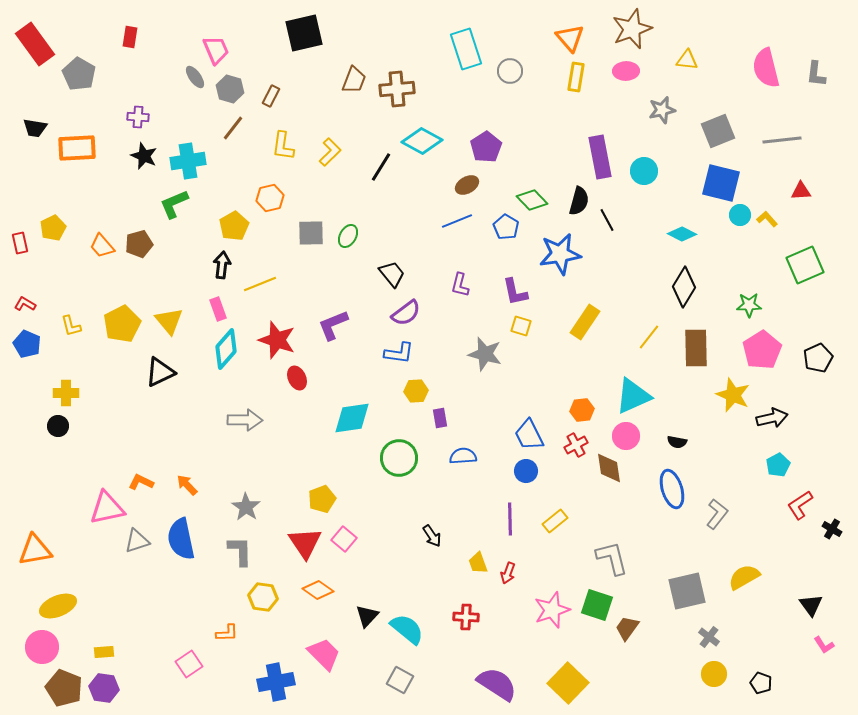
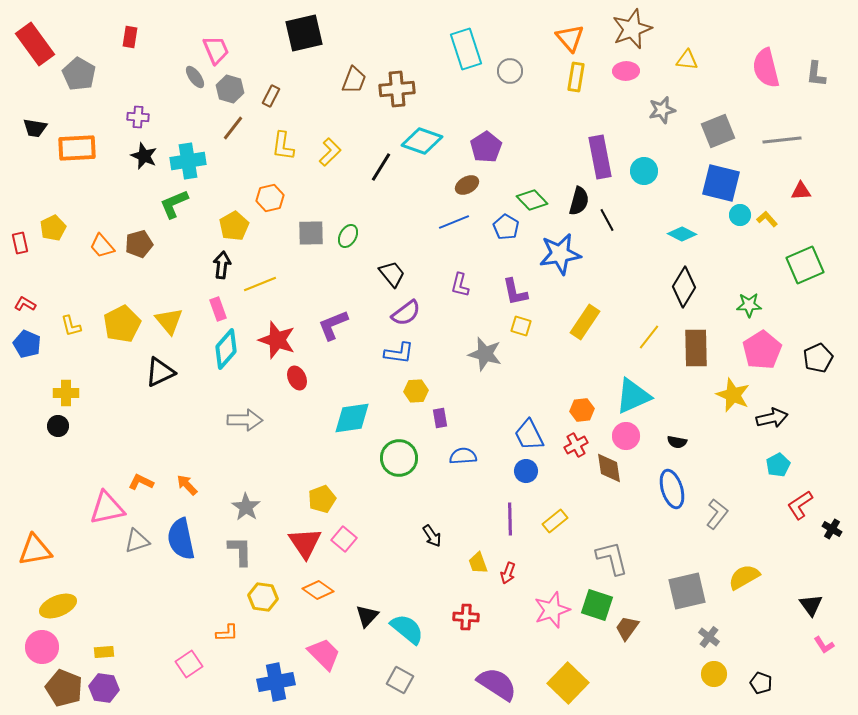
cyan diamond at (422, 141): rotated 9 degrees counterclockwise
blue line at (457, 221): moved 3 px left, 1 px down
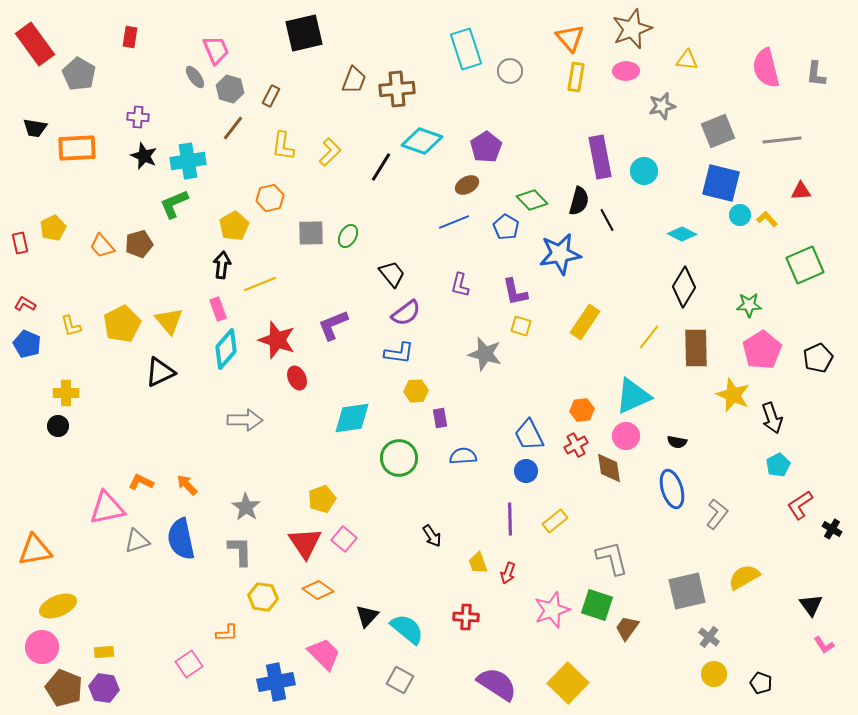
gray star at (662, 110): moved 4 px up
black arrow at (772, 418): rotated 84 degrees clockwise
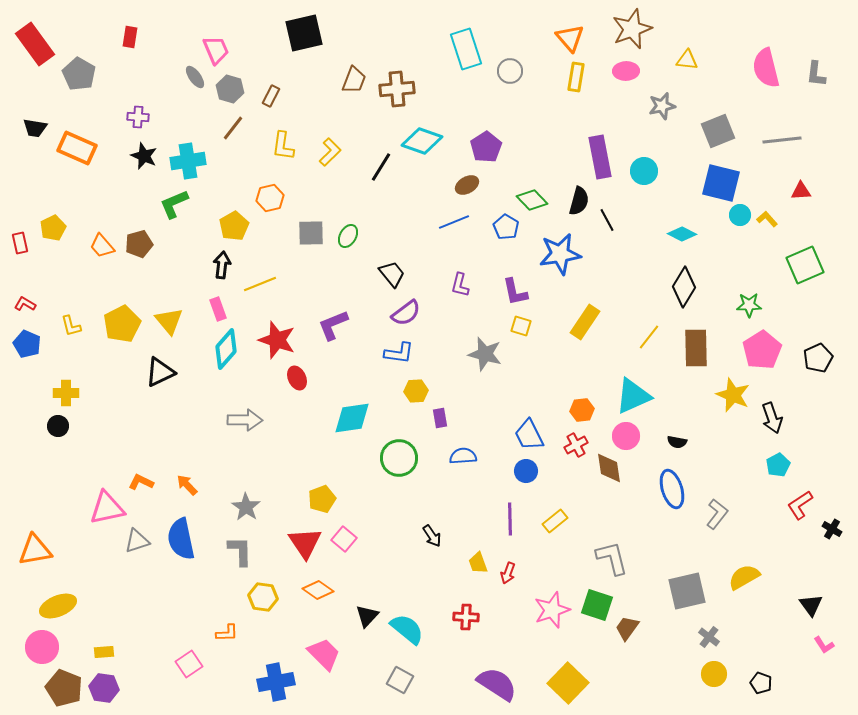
orange rectangle at (77, 148): rotated 27 degrees clockwise
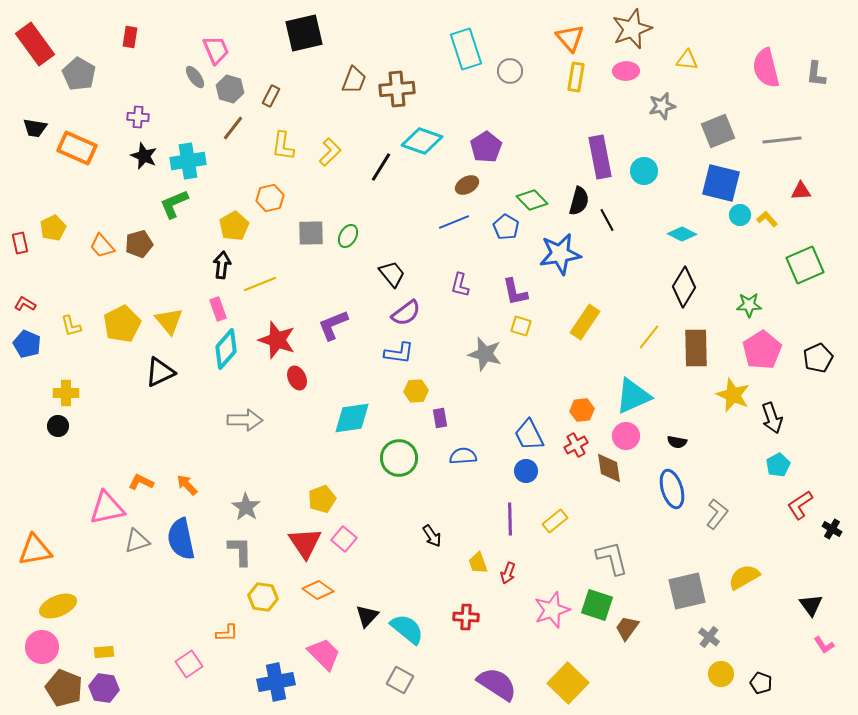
yellow circle at (714, 674): moved 7 px right
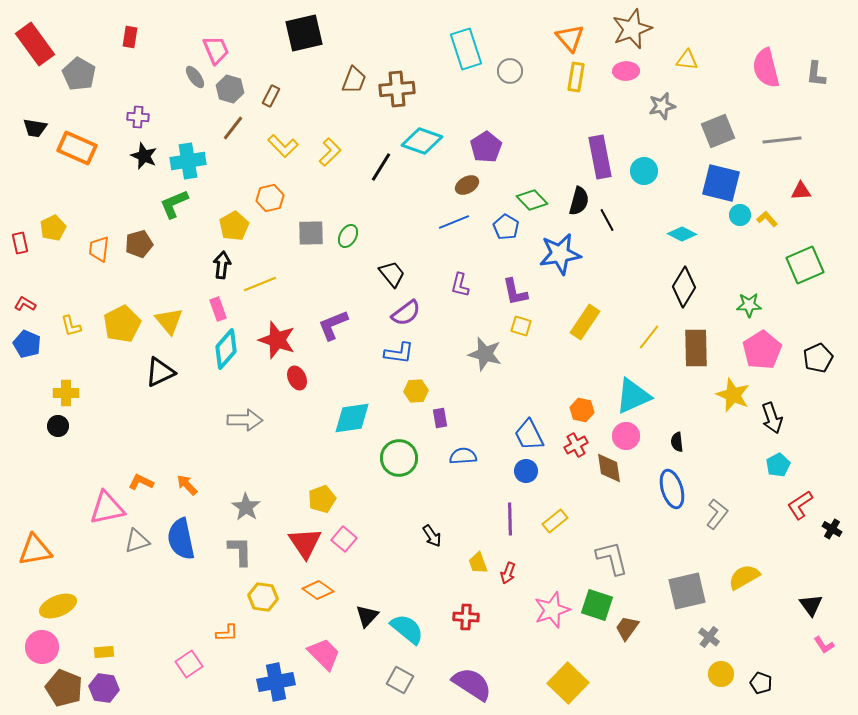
yellow L-shape at (283, 146): rotated 52 degrees counterclockwise
orange trapezoid at (102, 246): moved 3 px left, 3 px down; rotated 48 degrees clockwise
orange hexagon at (582, 410): rotated 20 degrees clockwise
black semicircle at (677, 442): rotated 72 degrees clockwise
purple semicircle at (497, 684): moved 25 px left
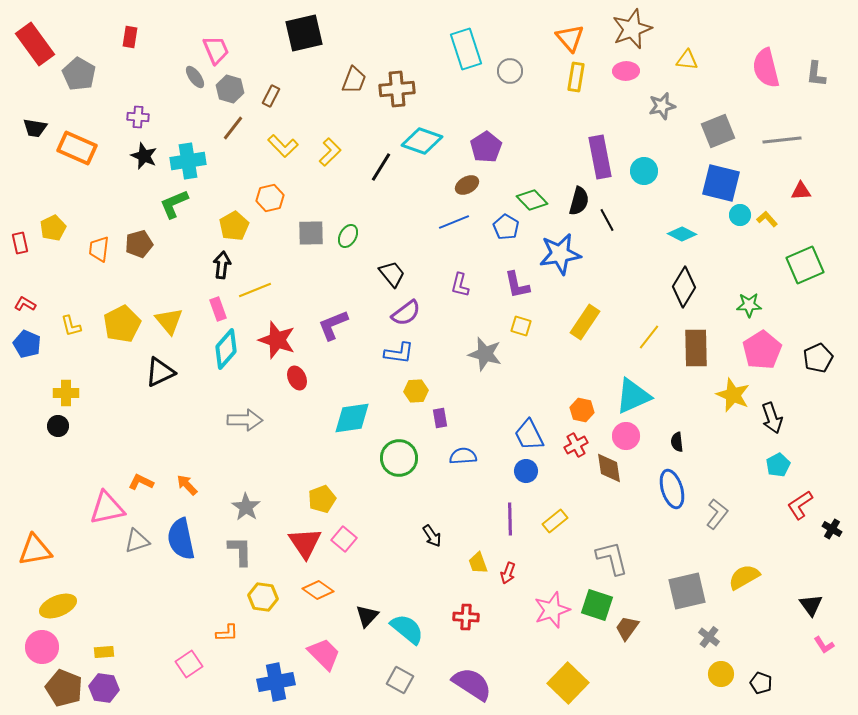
yellow line at (260, 284): moved 5 px left, 6 px down
purple L-shape at (515, 292): moved 2 px right, 7 px up
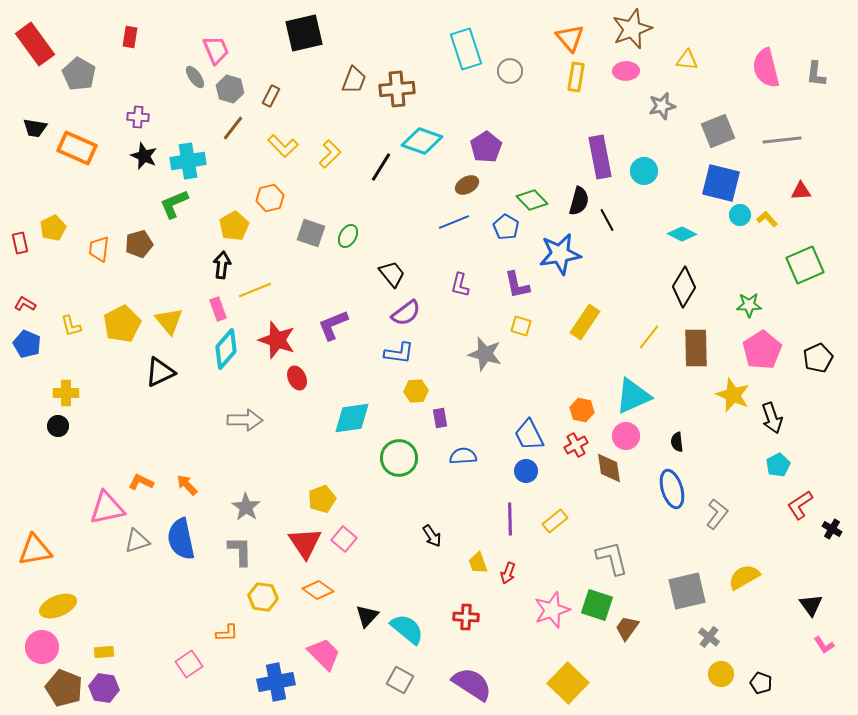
yellow L-shape at (330, 152): moved 2 px down
gray square at (311, 233): rotated 20 degrees clockwise
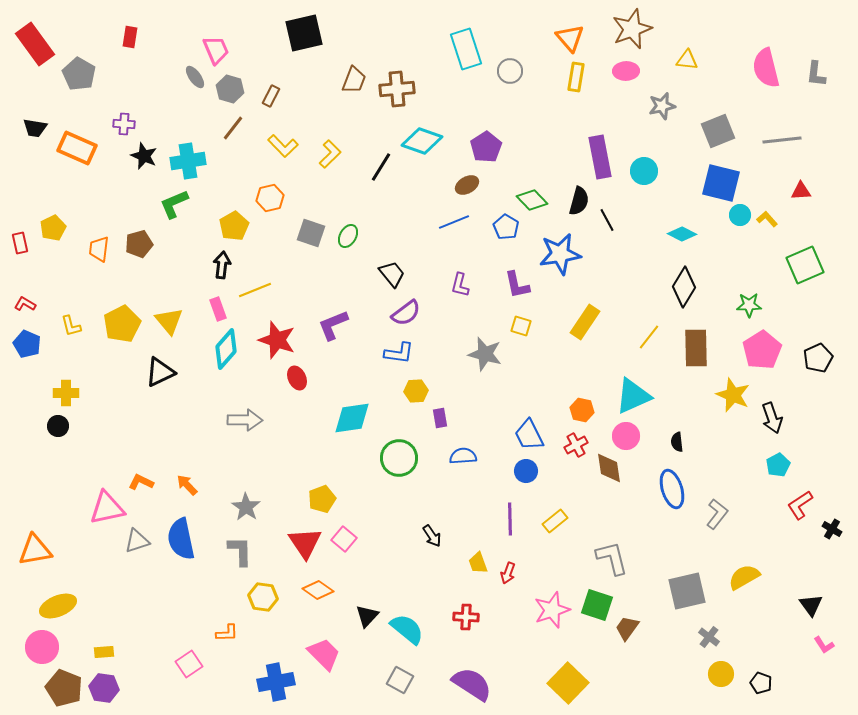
purple cross at (138, 117): moved 14 px left, 7 px down
